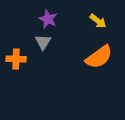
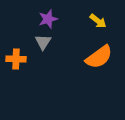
purple star: rotated 30 degrees clockwise
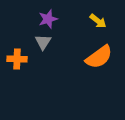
orange cross: moved 1 px right
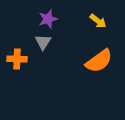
orange semicircle: moved 4 px down
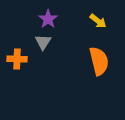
purple star: rotated 18 degrees counterclockwise
orange semicircle: rotated 68 degrees counterclockwise
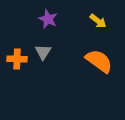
purple star: rotated 12 degrees counterclockwise
gray triangle: moved 10 px down
orange semicircle: rotated 40 degrees counterclockwise
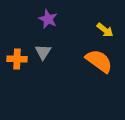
yellow arrow: moved 7 px right, 9 px down
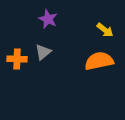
gray triangle: rotated 18 degrees clockwise
orange semicircle: rotated 48 degrees counterclockwise
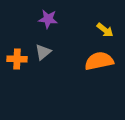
purple star: rotated 18 degrees counterclockwise
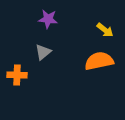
orange cross: moved 16 px down
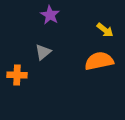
purple star: moved 2 px right, 4 px up; rotated 24 degrees clockwise
